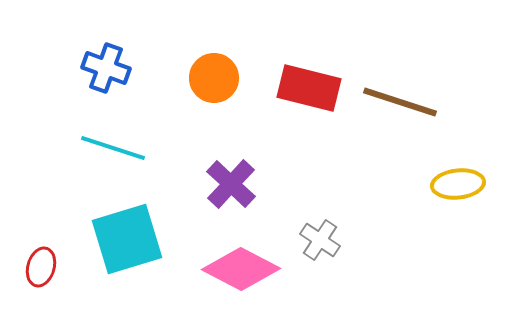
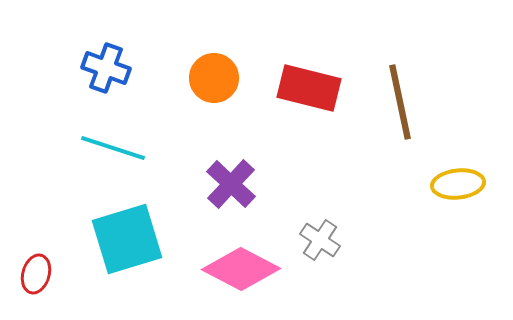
brown line: rotated 60 degrees clockwise
red ellipse: moved 5 px left, 7 px down
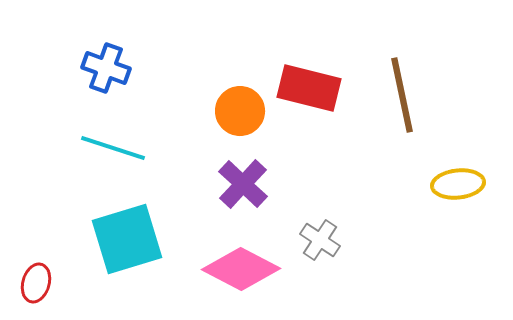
orange circle: moved 26 px right, 33 px down
brown line: moved 2 px right, 7 px up
purple cross: moved 12 px right
red ellipse: moved 9 px down
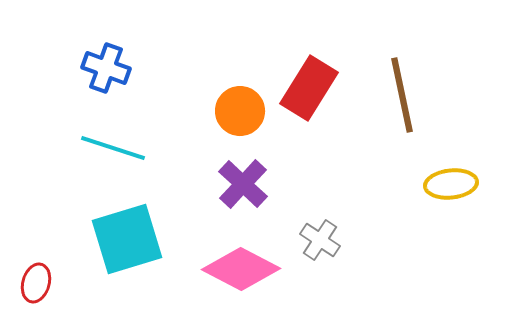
red rectangle: rotated 72 degrees counterclockwise
yellow ellipse: moved 7 px left
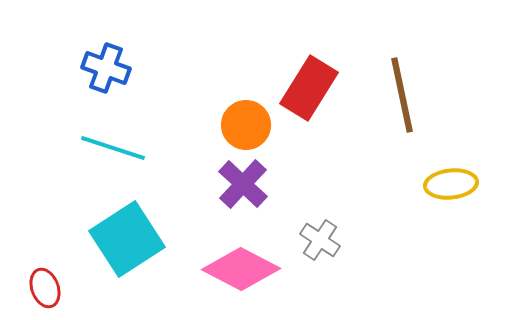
orange circle: moved 6 px right, 14 px down
cyan square: rotated 16 degrees counterclockwise
red ellipse: moved 9 px right, 5 px down; rotated 36 degrees counterclockwise
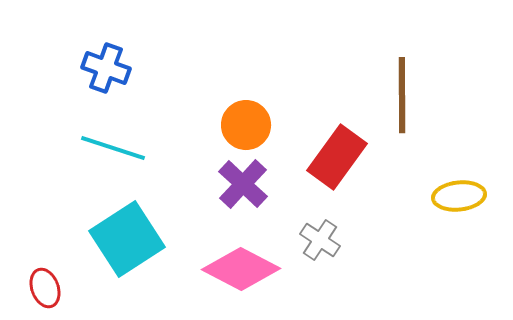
red rectangle: moved 28 px right, 69 px down; rotated 4 degrees clockwise
brown line: rotated 12 degrees clockwise
yellow ellipse: moved 8 px right, 12 px down
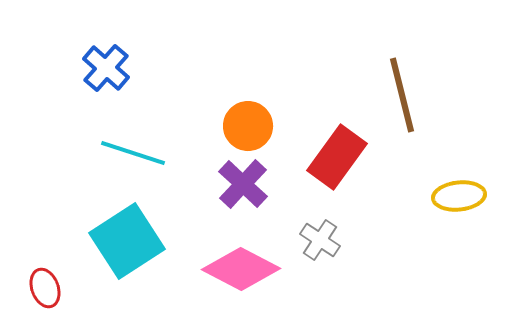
blue cross: rotated 21 degrees clockwise
brown line: rotated 14 degrees counterclockwise
orange circle: moved 2 px right, 1 px down
cyan line: moved 20 px right, 5 px down
cyan square: moved 2 px down
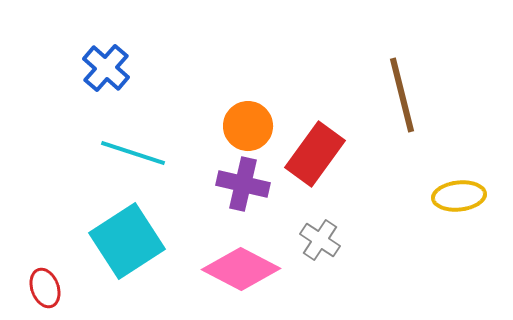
red rectangle: moved 22 px left, 3 px up
purple cross: rotated 30 degrees counterclockwise
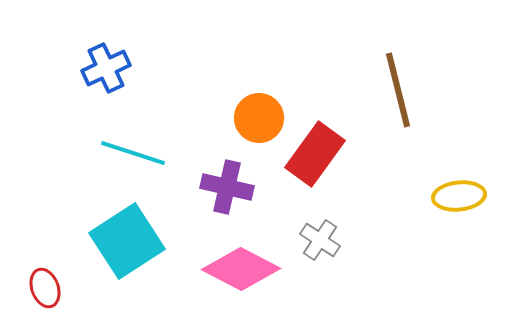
blue cross: rotated 24 degrees clockwise
brown line: moved 4 px left, 5 px up
orange circle: moved 11 px right, 8 px up
purple cross: moved 16 px left, 3 px down
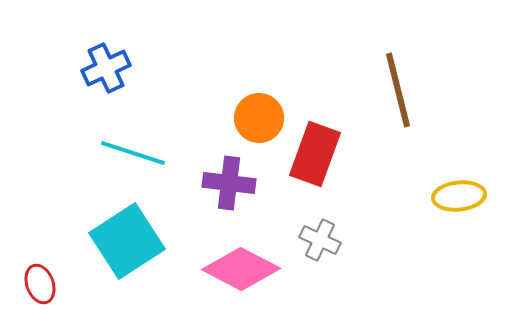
red rectangle: rotated 16 degrees counterclockwise
purple cross: moved 2 px right, 4 px up; rotated 6 degrees counterclockwise
gray cross: rotated 9 degrees counterclockwise
red ellipse: moved 5 px left, 4 px up
